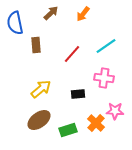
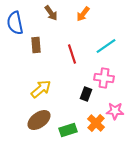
brown arrow: rotated 98 degrees clockwise
red line: rotated 60 degrees counterclockwise
black rectangle: moved 8 px right; rotated 64 degrees counterclockwise
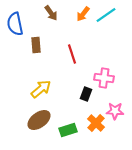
blue semicircle: moved 1 px down
cyan line: moved 31 px up
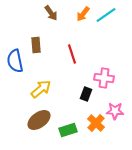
blue semicircle: moved 37 px down
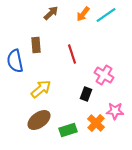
brown arrow: rotated 98 degrees counterclockwise
pink cross: moved 3 px up; rotated 24 degrees clockwise
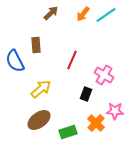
red line: moved 6 px down; rotated 42 degrees clockwise
blue semicircle: rotated 15 degrees counterclockwise
green rectangle: moved 2 px down
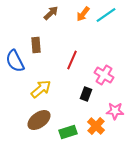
orange cross: moved 3 px down
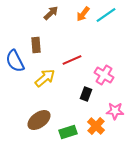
red line: rotated 42 degrees clockwise
yellow arrow: moved 4 px right, 11 px up
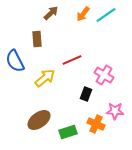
brown rectangle: moved 1 px right, 6 px up
orange cross: moved 2 px up; rotated 18 degrees counterclockwise
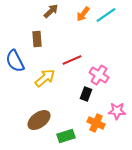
brown arrow: moved 2 px up
pink cross: moved 5 px left
pink star: moved 2 px right
orange cross: moved 1 px up
green rectangle: moved 2 px left, 4 px down
